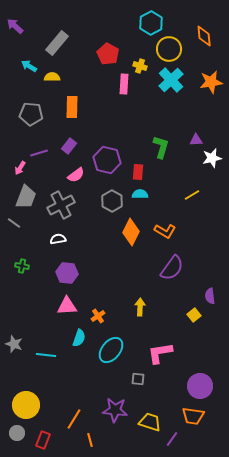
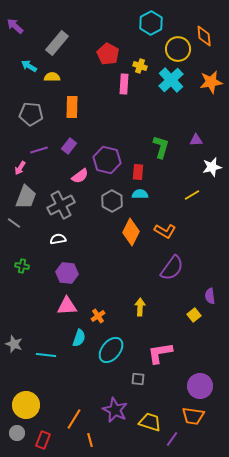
yellow circle at (169, 49): moved 9 px right
purple line at (39, 153): moved 3 px up
white star at (212, 158): moved 9 px down
pink semicircle at (76, 175): moved 4 px right, 1 px down
purple star at (115, 410): rotated 20 degrees clockwise
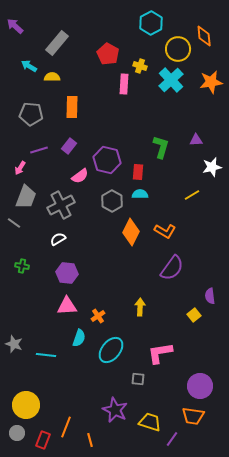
white semicircle at (58, 239): rotated 21 degrees counterclockwise
orange line at (74, 419): moved 8 px left, 8 px down; rotated 10 degrees counterclockwise
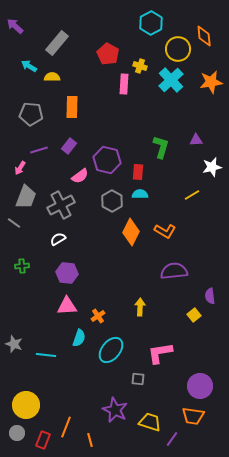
green cross at (22, 266): rotated 16 degrees counterclockwise
purple semicircle at (172, 268): moved 2 px right, 3 px down; rotated 132 degrees counterclockwise
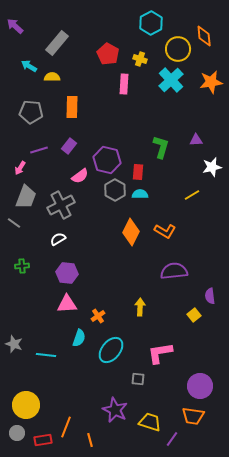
yellow cross at (140, 66): moved 7 px up
gray pentagon at (31, 114): moved 2 px up
gray hexagon at (112, 201): moved 3 px right, 11 px up
pink triangle at (67, 306): moved 2 px up
red rectangle at (43, 440): rotated 60 degrees clockwise
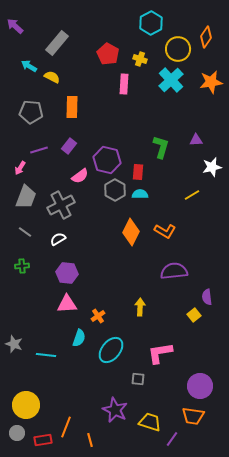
orange diamond at (204, 36): moved 2 px right, 1 px down; rotated 40 degrees clockwise
yellow semicircle at (52, 77): rotated 28 degrees clockwise
gray line at (14, 223): moved 11 px right, 9 px down
purple semicircle at (210, 296): moved 3 px left, 1 px down
